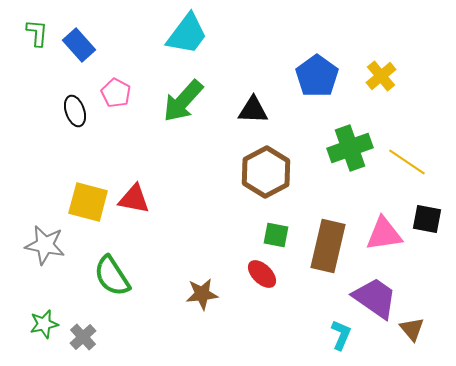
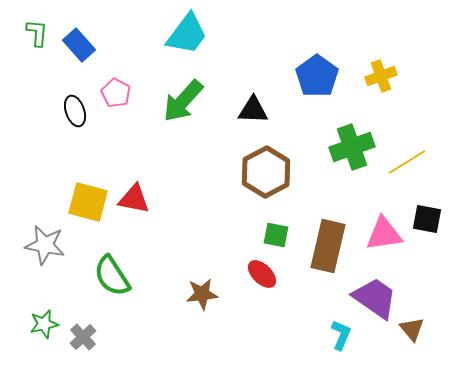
yellow cross: rotated 20 degrees clockwise
green cross: moved 2 px right, 1 px up
yellow line: rotated 66 degrees counterclockwise
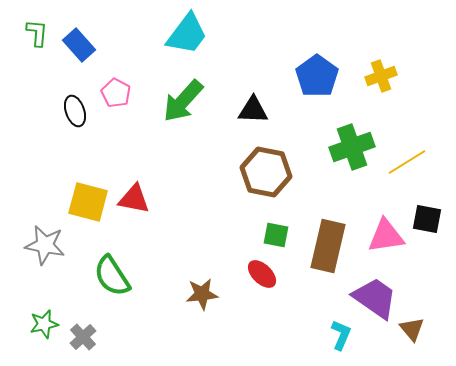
brown hexagon: rotated 21 degrees counterclockwise
pink triangle: moved 2 px right, 2 px down
